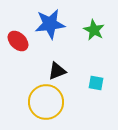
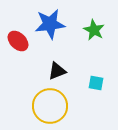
yellow circle: moved 4 px right, 4 px down
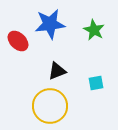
cyan square: rotated 21 degrees counterclockwise
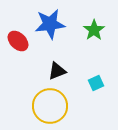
green star: rotated 10 degrees clockwise
cyan square: rotated 14 degrees counterclockwise
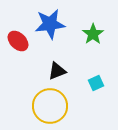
green star: moved 1 px left, 4 px down
